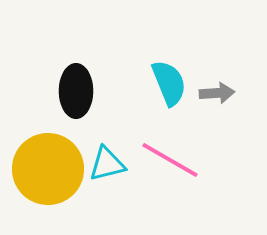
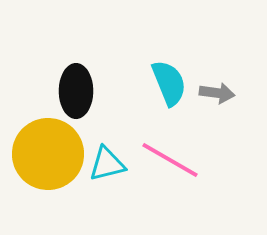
gray arrow: rotated 12 degrees clockwise
yellow circle: moved 15 px up
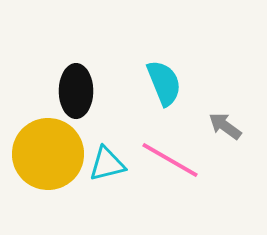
cyan semicircle: moved 5 px left
gray arrow: moved 8 px right, 33 px down; rotated 152 degrees counterclockwise
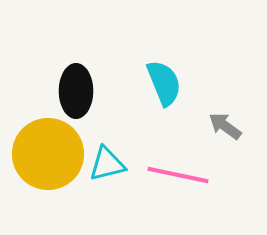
pink line: moved 8 px right, 15 px down; rotated 18 degrees counterclockwise
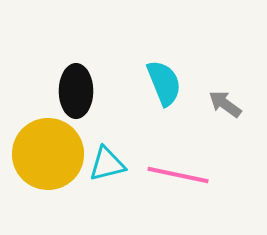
gray arrow: moved 22 px up
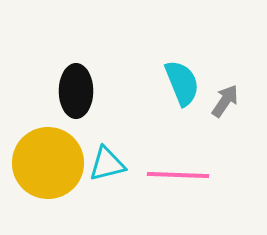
cyan semicircle: moved 18 px right
gray arrow: moved 3 px up; rotated 88 degrees clockwise
yellow circle: moved 9 px down
pink line: rotated 10 degrees counterclockwise
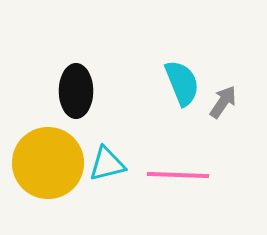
gray arrow: moved 2 px left, 1 px down
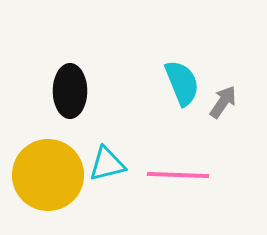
black ellipse: moved 6 px left
yellow circle: moved 12 px down
